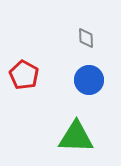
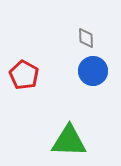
blue circle: moved 4 px right, 9 px up
green triangle: moved 7 px left, 4 px down
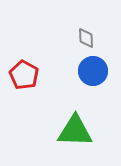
green triangle: moved 6 px right, 10 px up
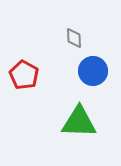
gray diamond: moved 12 px left
green triangle: moved 4 px right, 9 px up
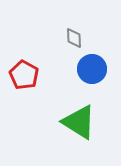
blue circle: moved 1 px left, 2 px up
green triangle: rotated 30 degrees clockwise
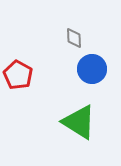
red pentagon: moved 6 px left
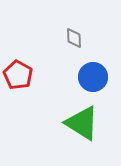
blue circle: moved 1 px right, 8 px down
green triangle: moved 3 px right, 1 px down
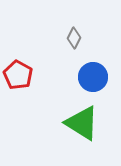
gray diamond: rotated 30 degrees clockwise
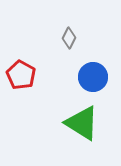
gray diamond: moved 5 px left
red pentagon: moved 3 px right
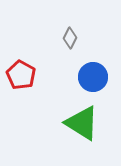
gray diamond: moved 1 px right
